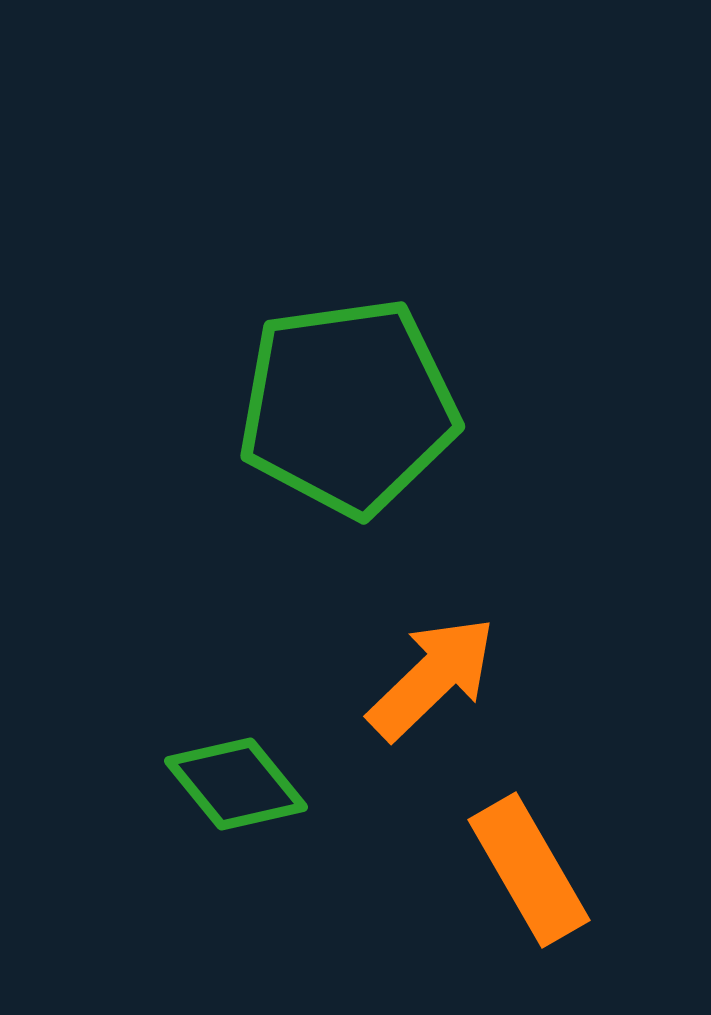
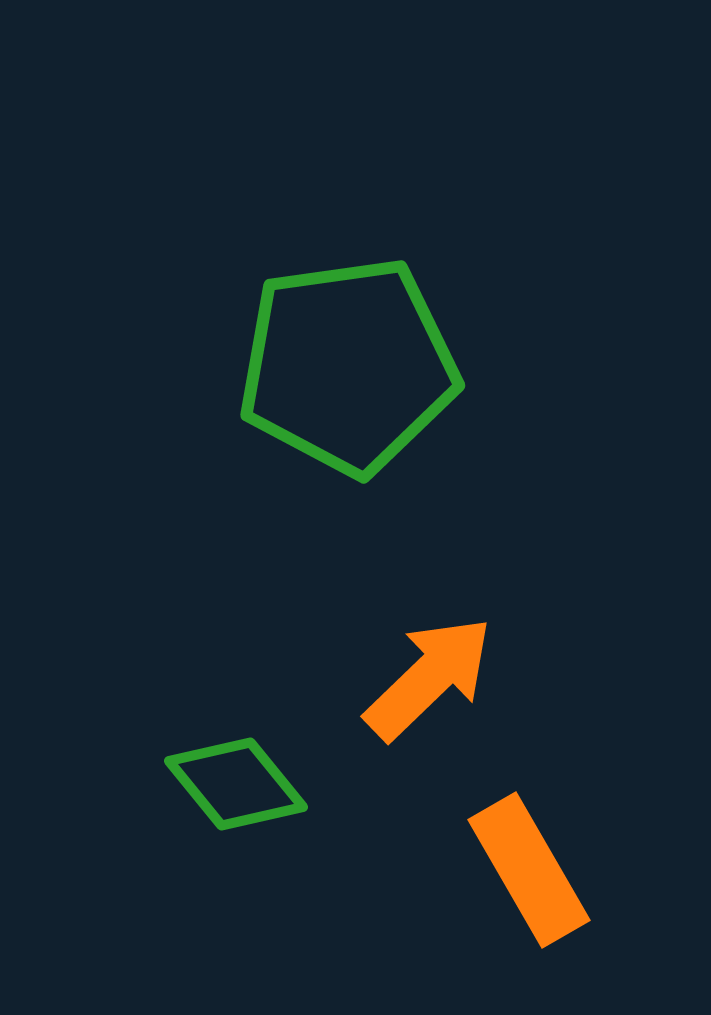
green pentagon: moved 41 px up
orange arrow: moved 3 px left
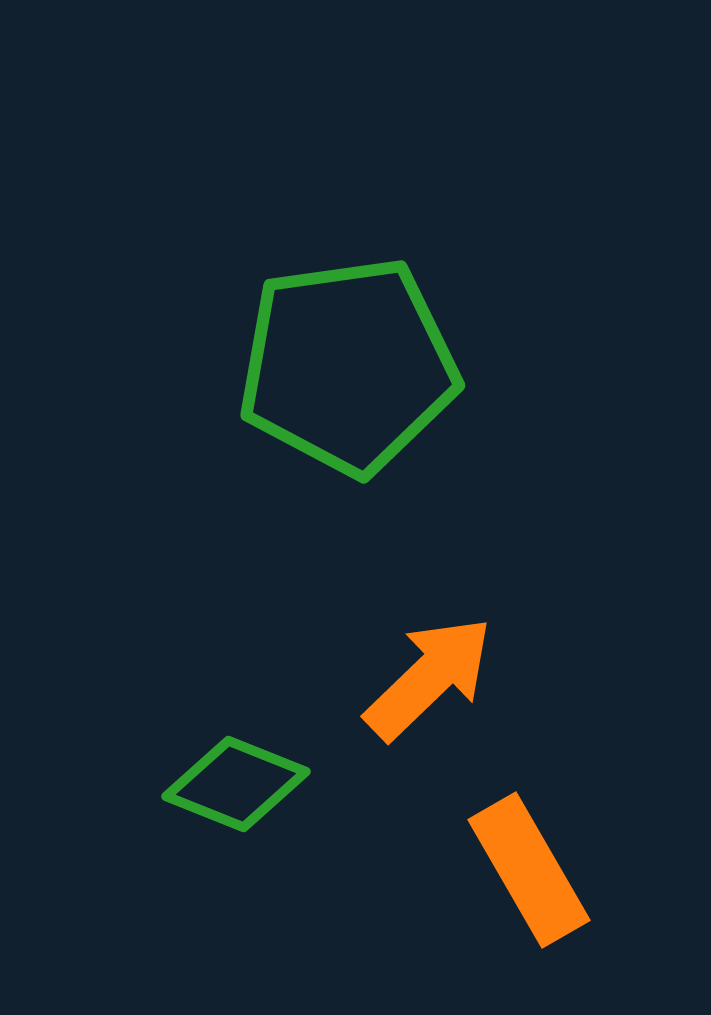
green diamond: rotated 29 degrees counterclockwise
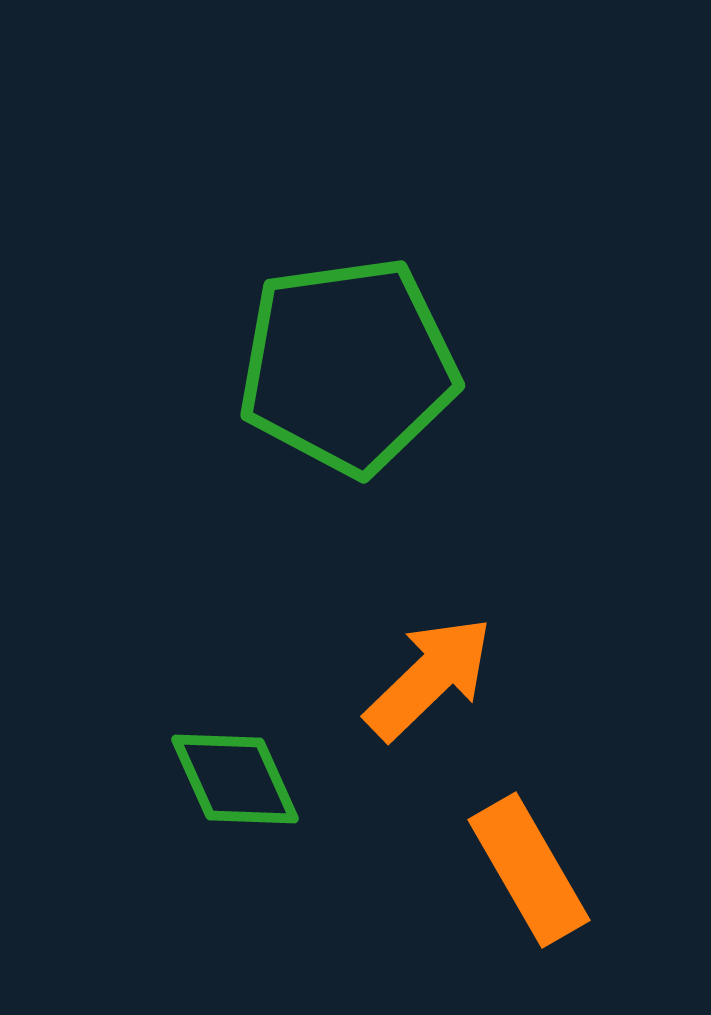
green diamond: moved 1 px left, 5 px up; rotated 44 degrees clockwise
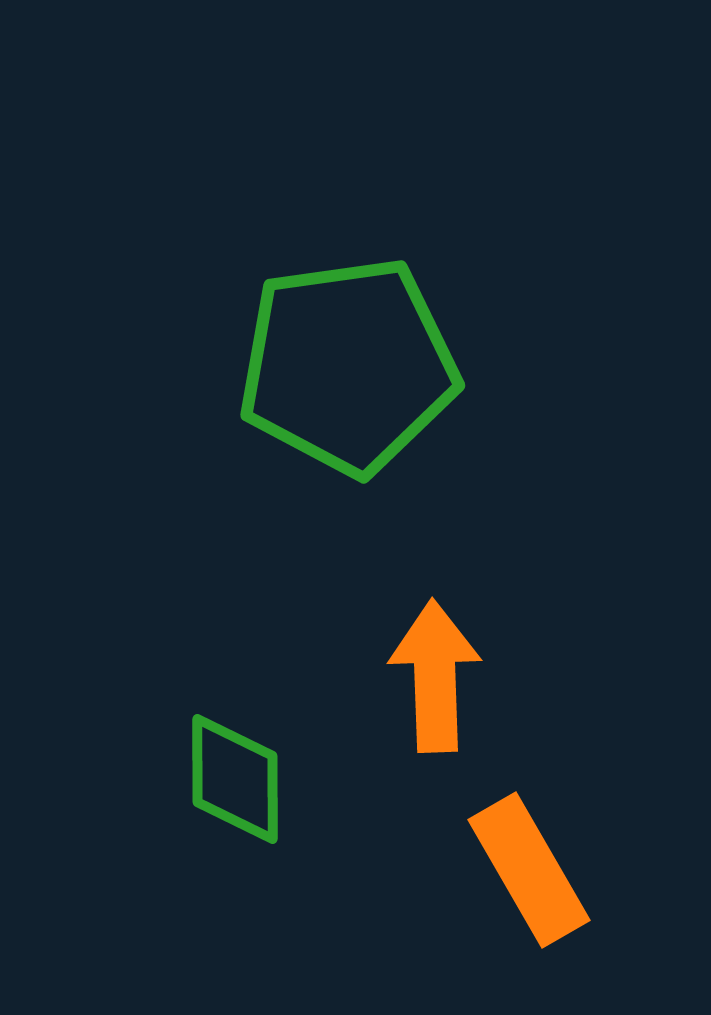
orange arrow: moved 6 px right, 2 px up; rotated 48 degrees counterclockwise
green diamond: rotated 24 degrees clockwise
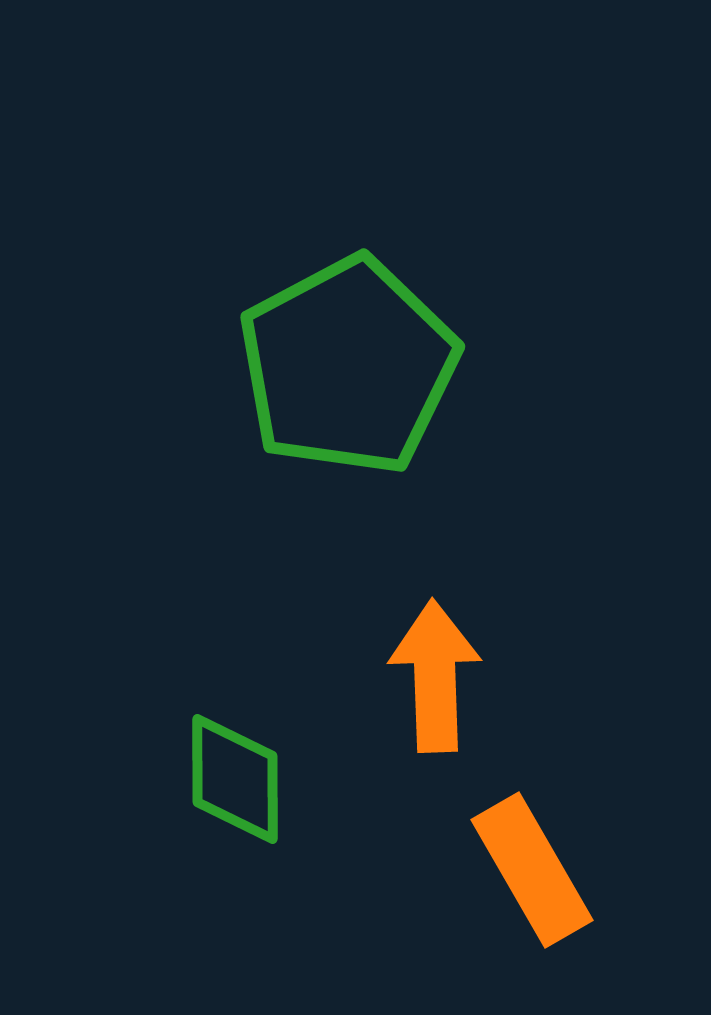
green pentagon: rotated 20 degrees counterclockwise
orange rectangle: moved 3 px right
